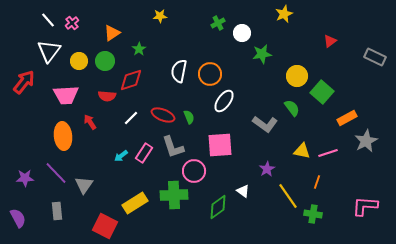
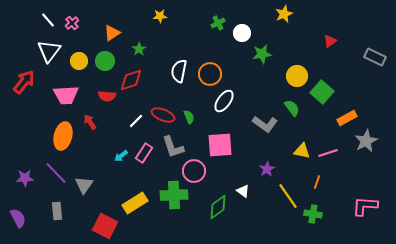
white line at (131, 118): moved 5 px right, 3 px down
orange ellipse at (63, 136): rotated 20 degrees clockwise
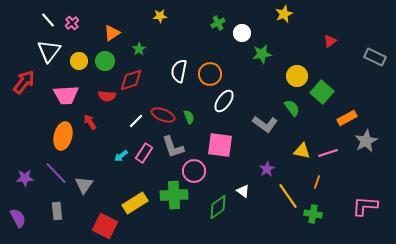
pink square at (220, 145): rotated 12 degrees clockwise
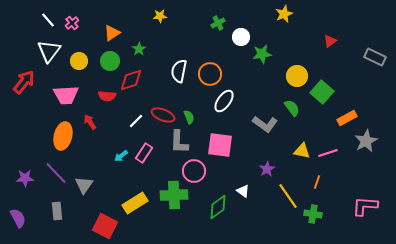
white circle at (242, 33): moved 1 px left, 4 px down
green circle at (105, 61): moved 5 px right
gray L-shape at (173, 147): moved 6 px right, 5 px up; rotated 20 degrees clockwise
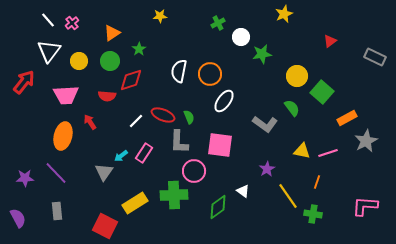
gray triangle at (84, 185): moved 20 px right, 13 px up
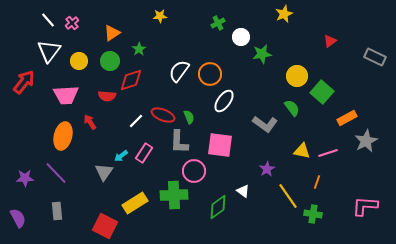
white semicircle at (179, 71): rotated 25 degrees clockwise
